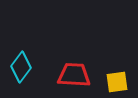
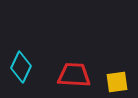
cyan diamond: rotated 12 degrees counterclockwise
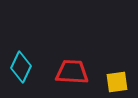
red trapezoid: moved 2 px left, 3 px up
